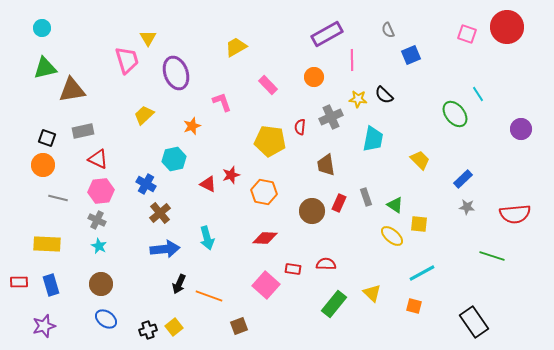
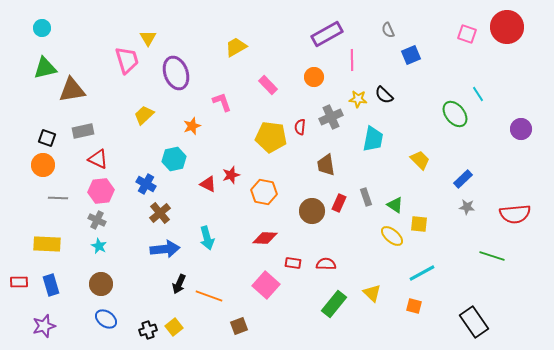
yellow pentagon at (270, 141): moved 1 px right, 4 px up
gray line at (58, 198): rotated 12 degrees counterclockwise
red rectangle at (293, 269): moved 6 px up
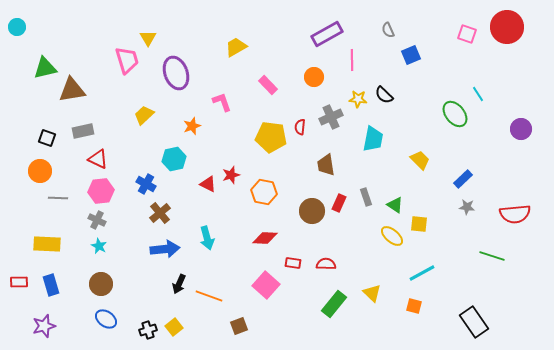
cyan circle at (42, 28): moved 25 px left, 1 px up
orange circle at (43, 165): moved 3 px left, 6 px down
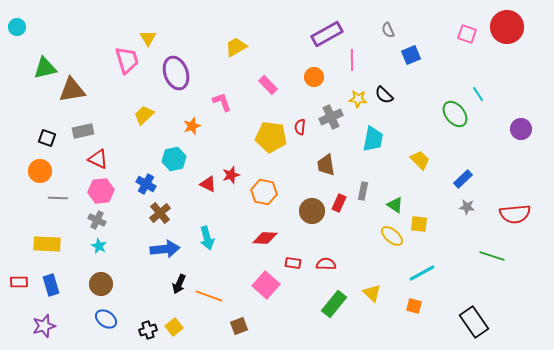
gray rectangle at (366, 197): moved 3 px left, 6 px up; rotated 30 degrees clockwise
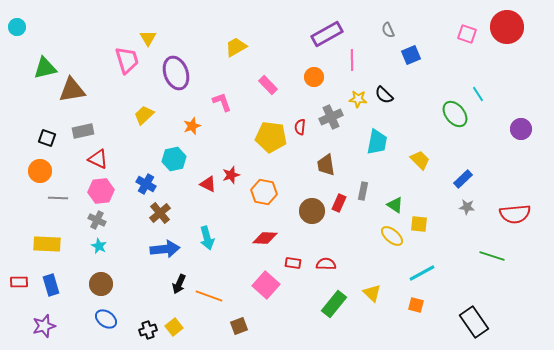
cyan trapezoid at (373, 139): moved 4 px right, 3 px down
orange square at (414, 306): moved 2 px right, 1 px up
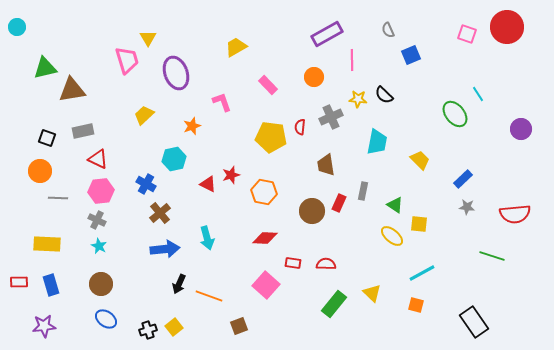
purple star at (44, 326): rotated 10 degrees clockwise
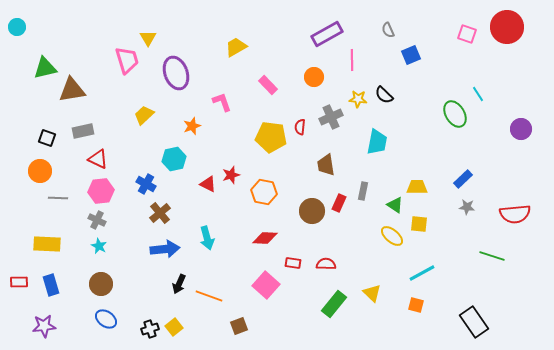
green ellipse at (455, 114): rotated 8 degrees clockwise
yellow trapezoid at (420, 160): moved 3 px left, 27 px down; rotated 45 degrees counterclockwise
black cross at (148, 330): moved 2 px right, 1 px up
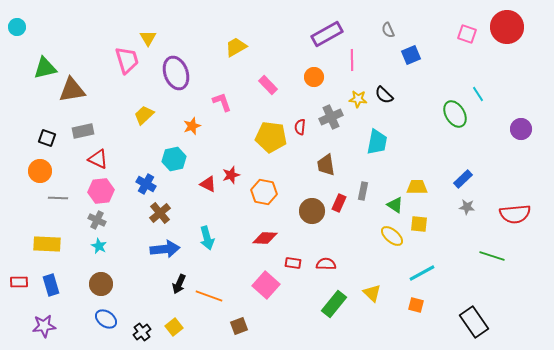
black cross at (150, 329): moved 8 px left, 3 px down; rotated 18 degrees counterclockwise
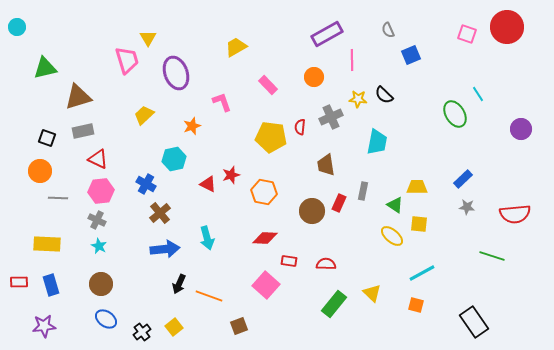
brown triangle at (72, 90): moved 6 px right, 7 px down; rotated 8 degrees counterclockwise
red rectangle at (293, 263): moved 4 px left, 2 px up
